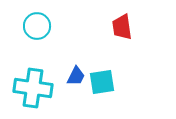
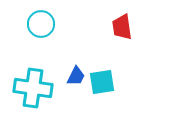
cyan circle: moved 4 px right, 2 px up
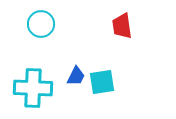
red trapezoid: moved 1 px up
cyan cross: rotated 6 degrees counterclockwise
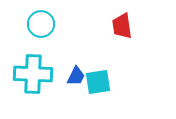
cyan square: moved 4 px left
cyan cross: moved 14 px up
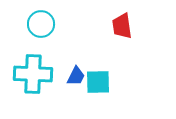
cyan square: rotated 8 degrees clockwise
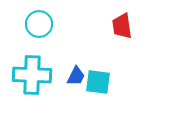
cyan circle: moved 2 px left
cyan cross: moved 1 px left, 1 px down
cyan square: rotated 8 degrees clockwise
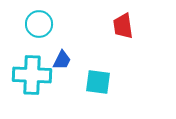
red trapezoid: moved 1 px right
blue trapezoid: moved 14 px left, 16 px up
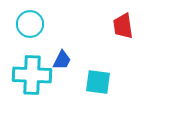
cyan circle: moved 9 px left
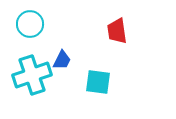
red trapezoid: moved 6 px left, 5 px down
cyan cross: rotated 21 degrees counterclockwise
